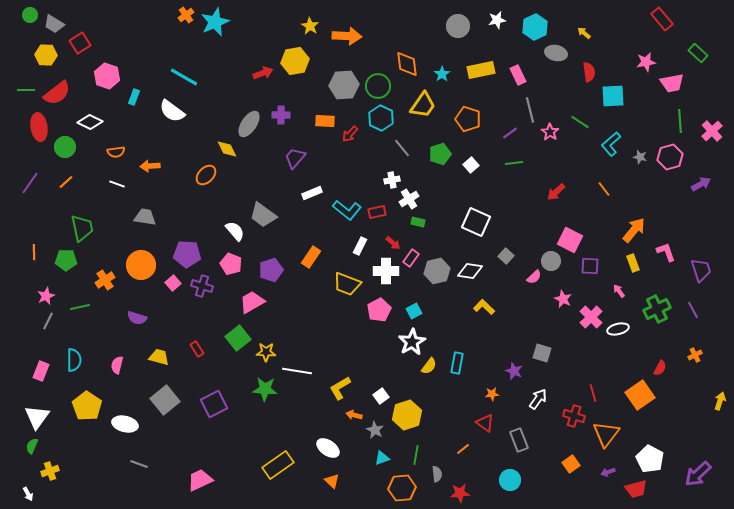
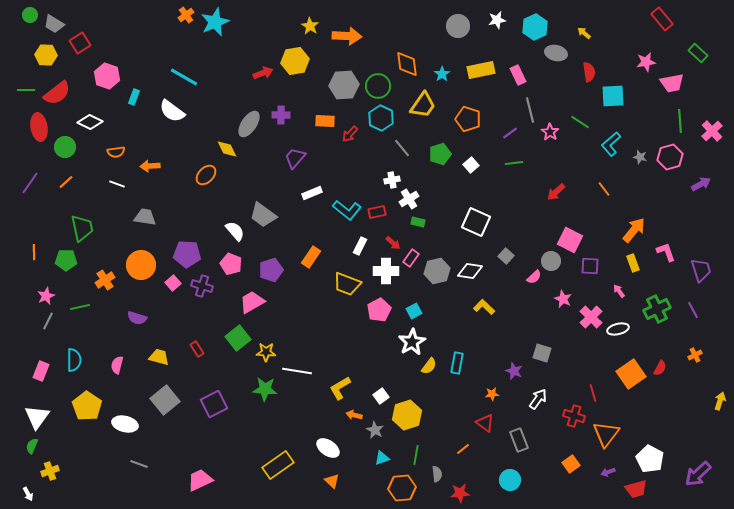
orange square at (640, 395): moved 9 px left, 21 px up
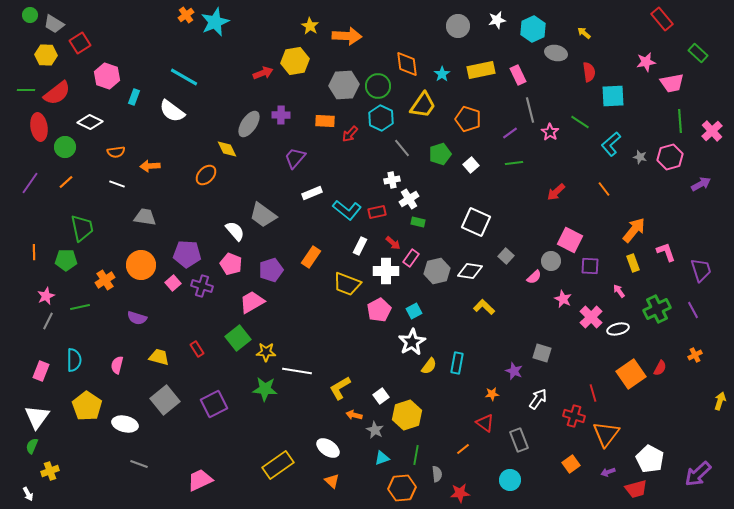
cyan hexagon at (535, 27): moved 2 px left, 2 px down
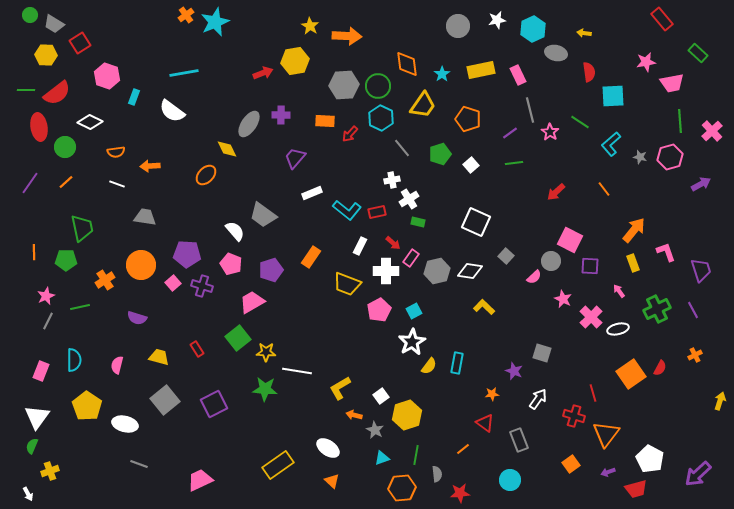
yellow arrow at (584, 33): rotated 32 degrees counterclockwise
cyan line at (184, 77): moved 4 px up; rotated 40 degrees counterclockwise
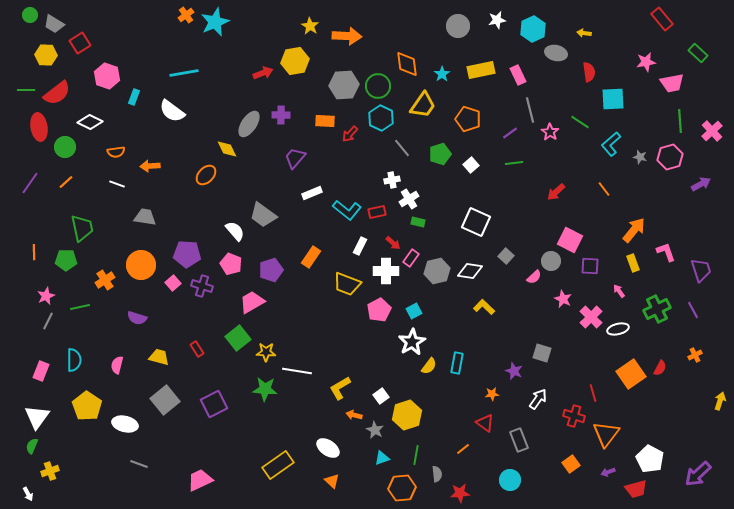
cyan square at (613, 96): moved 3 px down
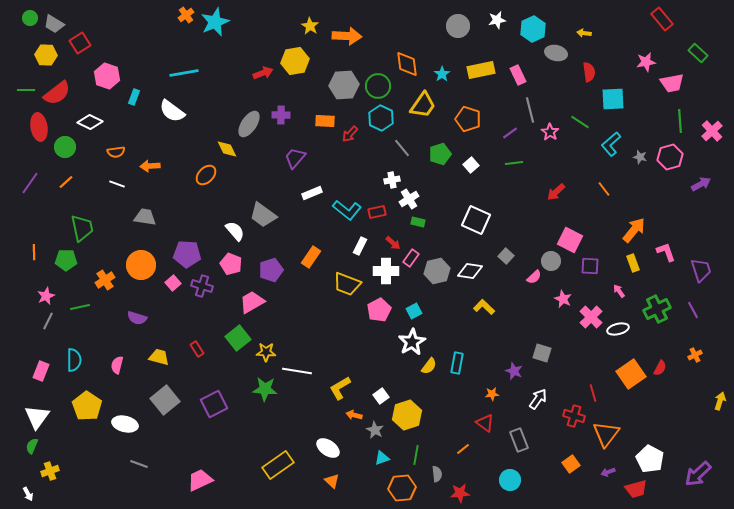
green circle at (30, 15): moved 3 px down
white square at (476, 222): moved 2 px up
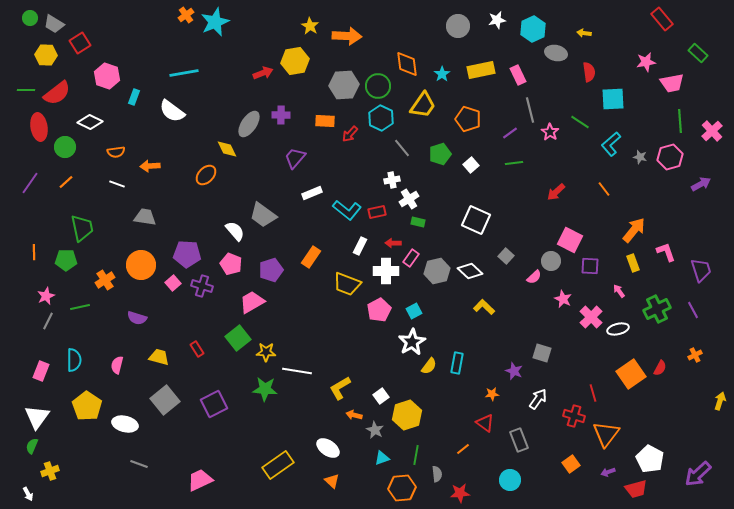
red arrow at (393, 243): rotated 140 degrees clockwise
white diamond at (470, 271): rotated 35 degrees clockwise
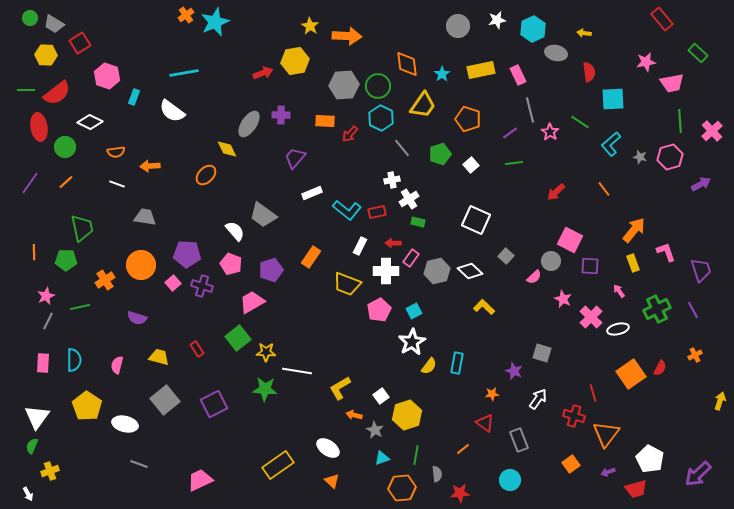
pink rectangle at (41, 371): moved 2 px right, 8 px up; rotated 18 degrees counterclockwise
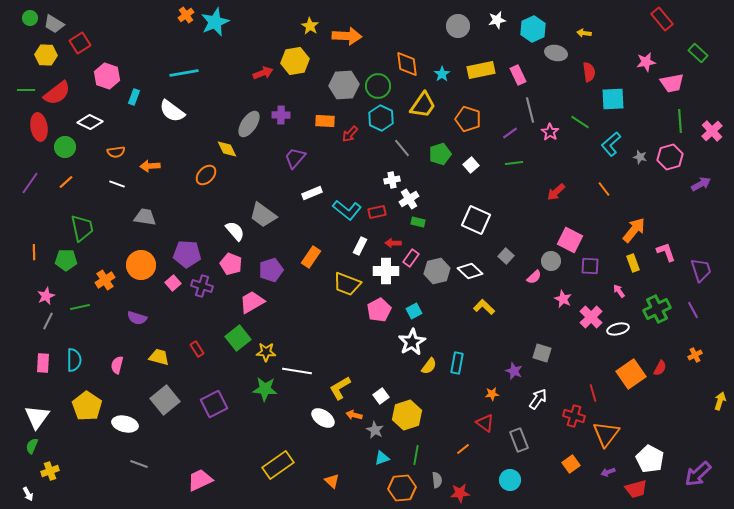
white ellipse at (328, 448): moved 5 px left, 30 px up
gray semicircle at (437, 474): moved 6 px down
